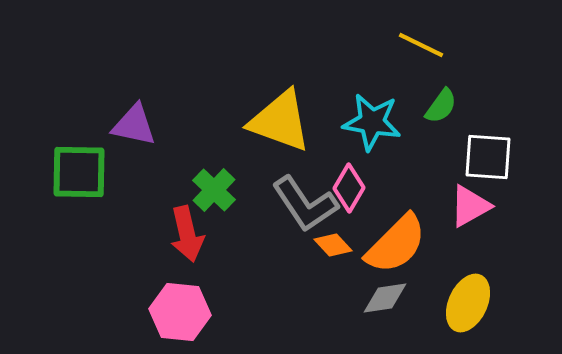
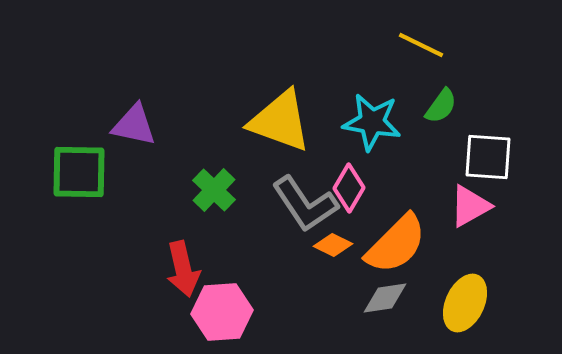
red arrow: moved 4 px left, 35 px down
orange diamond: rotated 21 degrees counterclockwise
yellow ellipse: moved 3 px left
pink hexagon: moved 42 px right; rotated 10 degrees counterclockwise
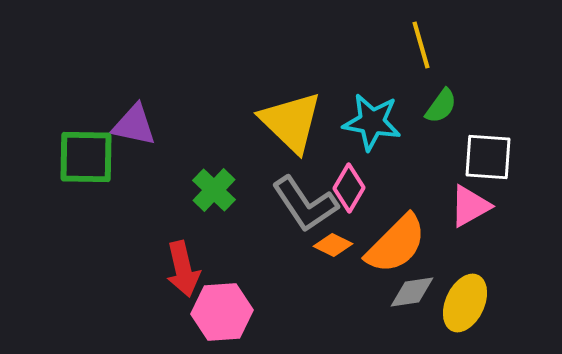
yellow line: rotated 48 degrees clockwise
yellow triangle: moved 11 px right, 1 px down; rotated 24 degrees clockwise
green square: moved 7 px right, 15 px up
gray diamond: moved 27 px right, 6 px up
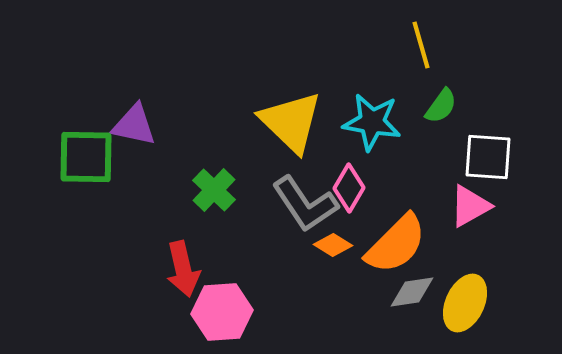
orange diamond: rotated 6 degrees clockwise
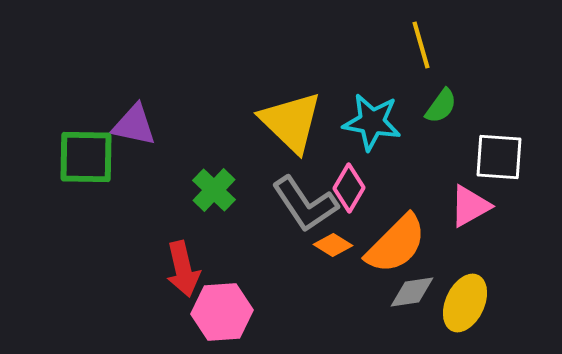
white square: moved 11 px right
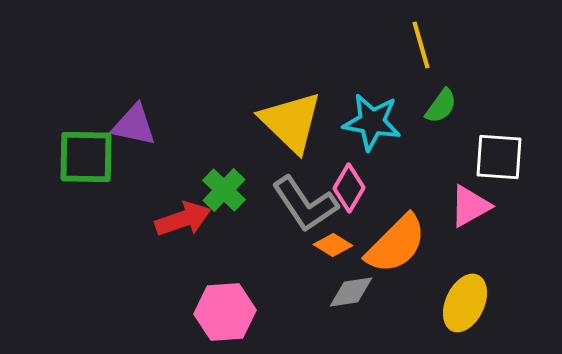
green cross: moved 10 px right
red arrow: moved 50 px up; rotated 96 degrees counterclockwise
gray diamond: moved 61 px left
pink hexagon: moved 3 px right
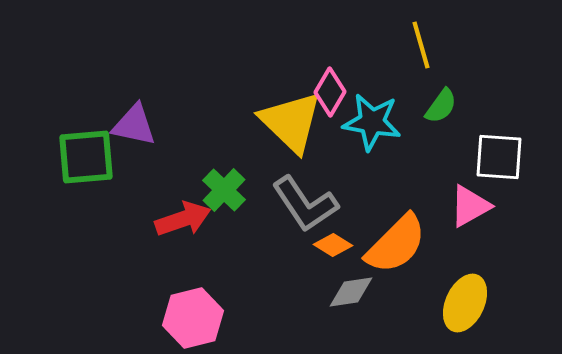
green square: rotated 6 degrees counterclockwise
pink diamond: moved 19 px left, 96 px up
pink hexagon: moved 32 px left, 6 px down; rotated 10 degrees counterclockwise
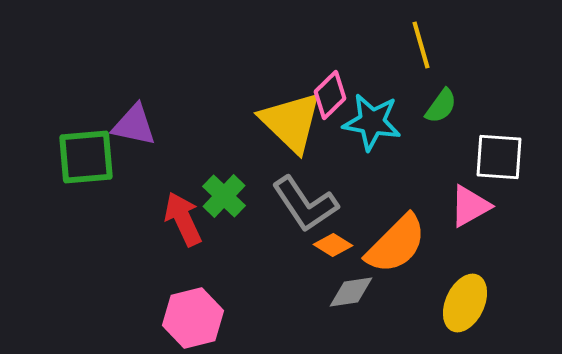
pink diamond: moved 3 px down; rotated 15 degrees clockwise
green cross: moved 6 px down
red arrow: rotated 96 degrees counterclockwise
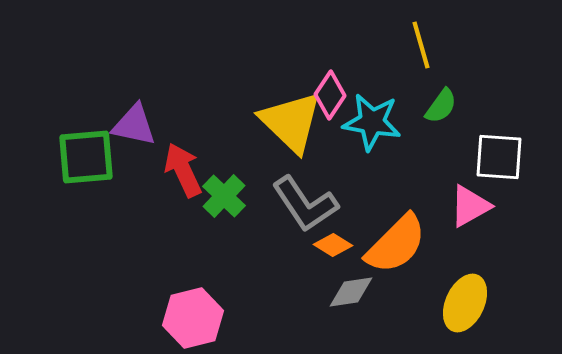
pink diamond: rotated 12 degrees counterclockwise
red arrow: moved 49 px up
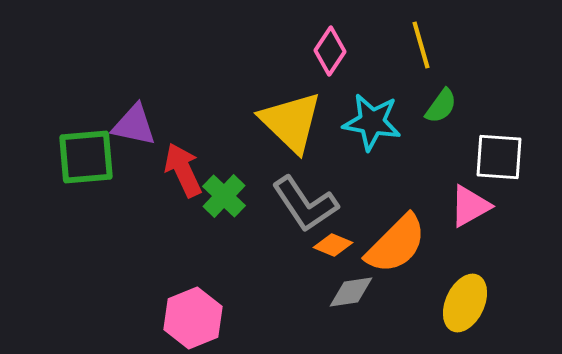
pink diamond: moved 44 px up
orange diamond: rotated 9 degrees counterclockwise
pink hexagon: rotated 8 degrees counterclockwise
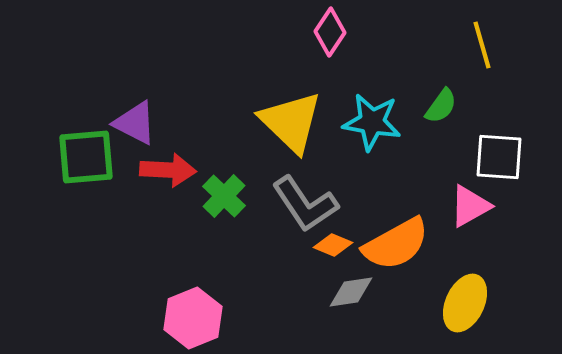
yellow line: moved 61 px right
pink diamond: moved 19 px up
purple triangle: moved 1 px right, 2 px up; rotated 15 degrees clockwise
red arrow: moved 15 px left; rotated 118 degrees clockwise
orange semicircle: rotated 16 degrees clockwise
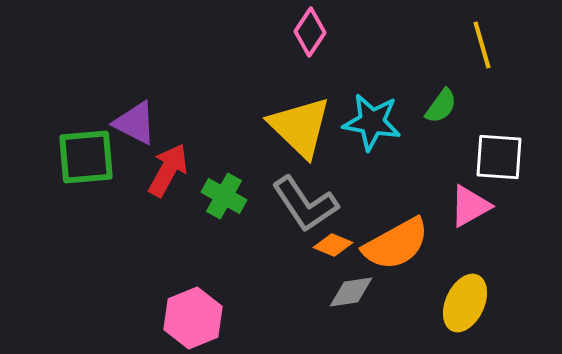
pink diamond: moved 20 px left
yellow triangle: moved 9 px right, 5 px down
red arrow: rotated 64 degrees counterclockwise
green cross: rotated 15 degrees counterclockwise
